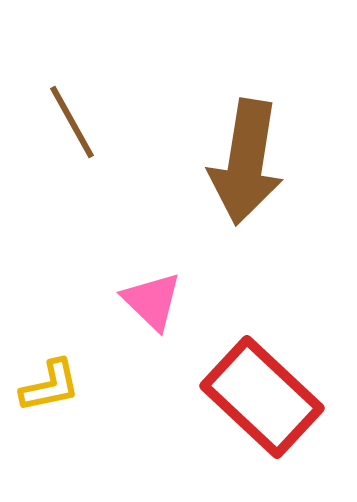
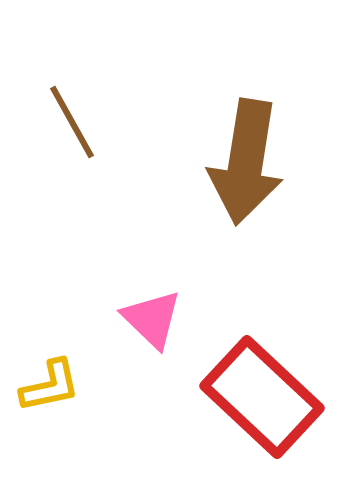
pink triangle: moved 18 px down
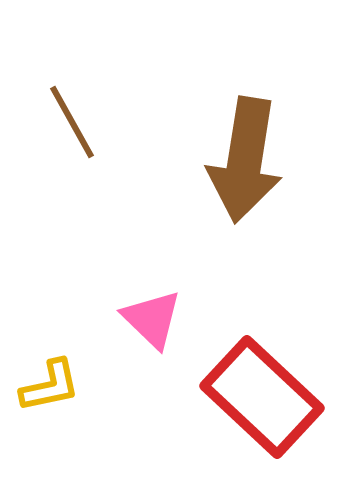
brown arrow: moved 1 px left, 2 px up
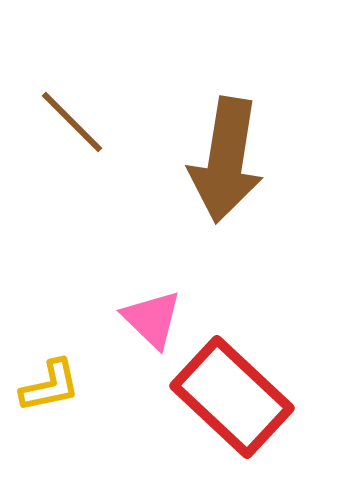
brown line: rotated 16 degrees counterclockwise
brown arrow: moved 19 px left
red rectangle: moved 30 px left
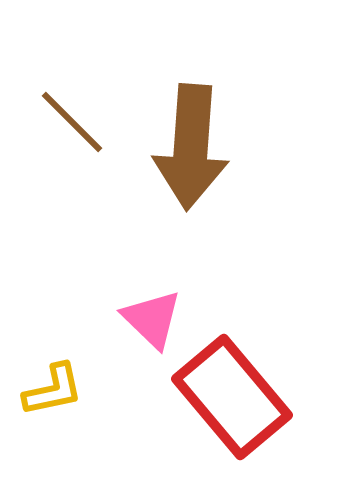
brown arrow: moved 35 px left, 13 px up; rotated 5 degrees counterclockwise
yellow L-shape: moved 3 px right, 4 px down
red rectangle: rotated 7 degrees clockwise
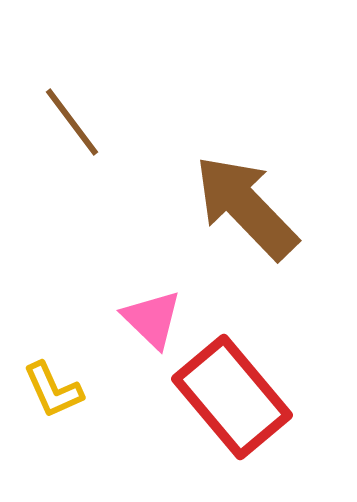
brown line: rotated 8 degrees clockwise
brown arrow: moved 55 px right, 60 px down; rotated 132 degrees clockwise
yellow L-shape: rotated 78 degrees clockwise
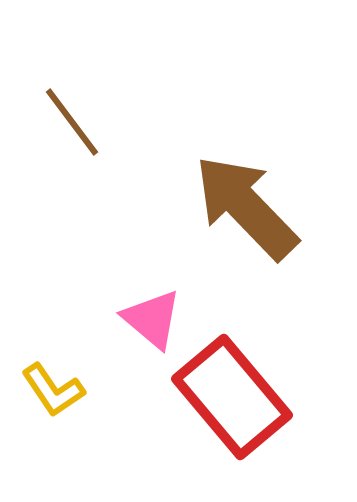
pink triangle: rotated 4 degrees counterclockwise
yellow L-shape: rotated 10 degrees counterclockwise
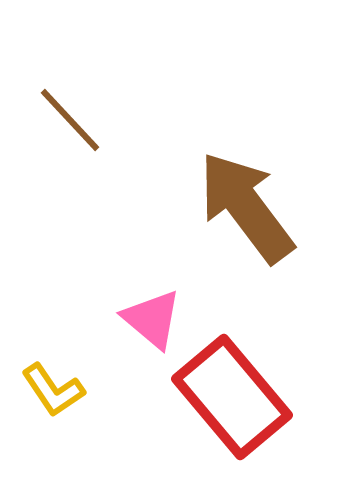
brown line: moved 2 px left, 2 px up; rotated 6 degrees counterclockwise
brown arrow: rotated 7 degrees clockwise
